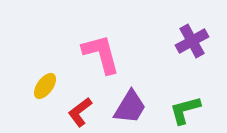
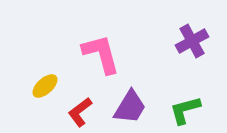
yellow ellipse: rotated 12 degrees clockwise
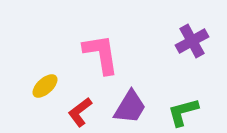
pink L-shape: rotated 6 degrees clockwise
green L-shape: moved 2 px left, 2 px down
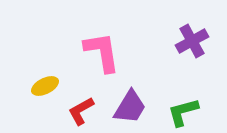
pink L-shape: moved 1 px right, 2 px up
yellow ellipse: rotated 16 degrees clockwise
red L-shape: moved 1 px right, 1 px up; rotated 8 degrees clockwise
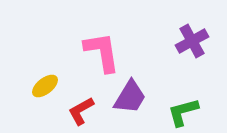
yellow ellipse: rotated 12 degrees counterclockwise
purple trapezoid: moved 10 px up
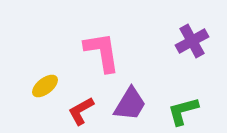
purple trapezoid: moved 7 px down
green L-shape: moved 1 px up
